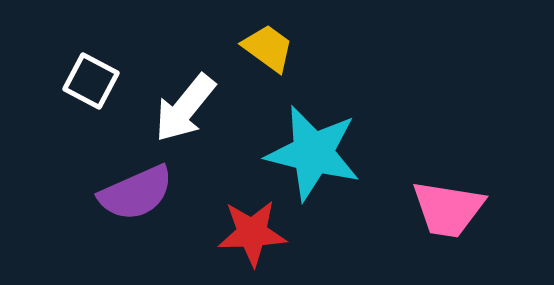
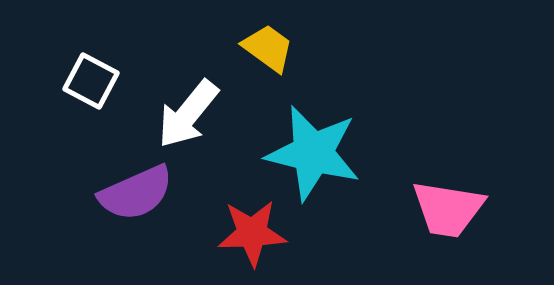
white arrow: moved 3 px right, 6 px down
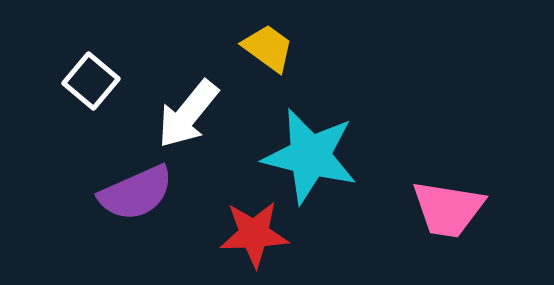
white square: rotated 12 degrees clockwise
cyan star: moved 3 px left, 3 px down
red star: moved 2 px right, 1 px down
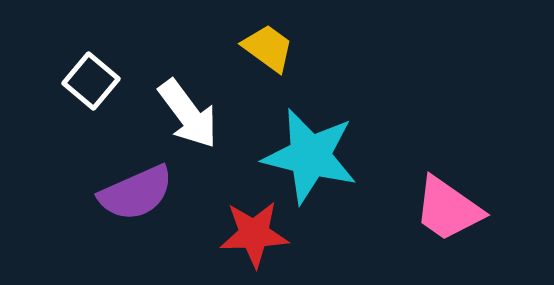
white arrow: rotated 76 degrees counterclockwise
pink trapezoid: rotated 26 degrees clockwise
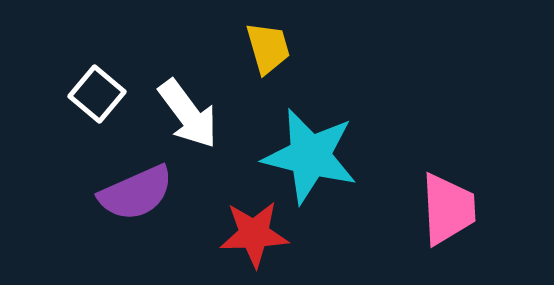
yellow trapezoid: rotated 38 degrees clockwise
white square: moved 6 px right, 13 px down
pink trapezoid: rotated 128 degrees counterclockwise
